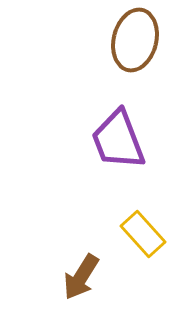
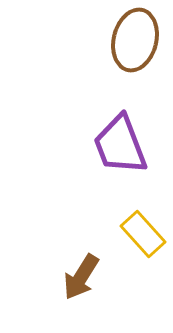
purple trapezoid: moved 2 px right, 5 px down
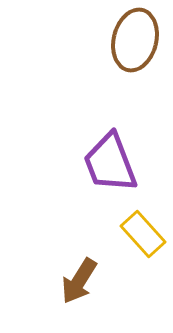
purple trapezoid: moved 10 px left, 18 px down
brown arrow: moved 2 px left, 4 px down
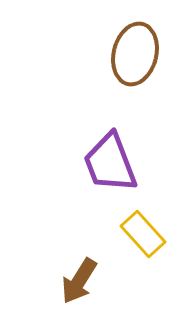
brown ellipse: moved 14 px down
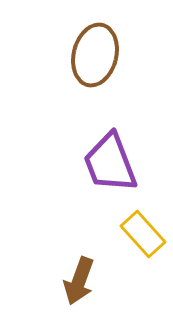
brown ellipse: moved 40 px left, 1 px down
brown arrow: rotated 12 degrees counterclockwise
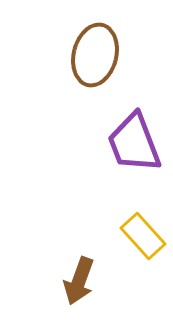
purple trapezoid: moved 24 px right, 20 px up
yellow rectangle: moved 2 px down
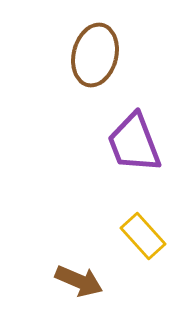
brown arrow: rotated 87 degrees counterclockwise
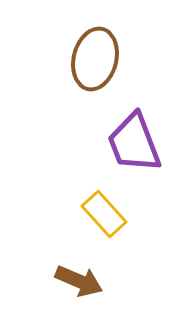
brown ellipse: moved 4 px down
yellow rectangle: moved 39 px left, 22 px up
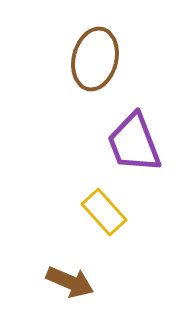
yellow rectangle: moved 2 px up
brown arrow: moved 9 px left, 1 px down
